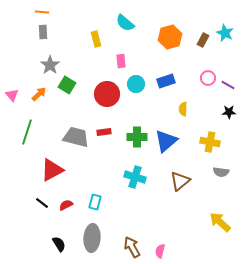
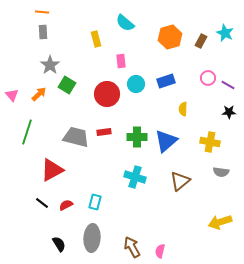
brown rectangle: moved 2 px left, 1 px down
yellow arrow: rotated 60 degrees counterclockwise
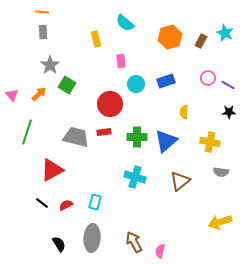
red circle: moved 3 px right, 10 px down
yellow semicircle: moved 1 px right, 3 px down
brown arrow: moved 2 px right, 5 px up
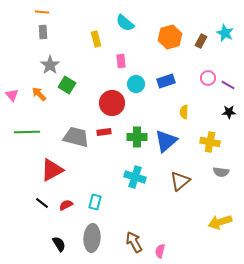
orange arrow: rotated 91 degrees counterclockwise
red circle: moved 2 px right, 1 px up
green line: rotated 70 degrees clockwise
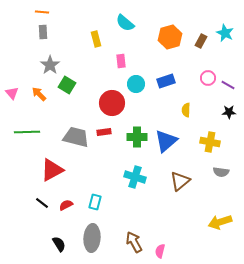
pink triangle: moved 2 px up
yellow semicircle: moved 2 px right, 2 px up
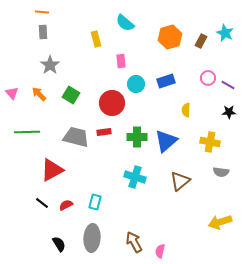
green square: moved 4 px right, 10 px down
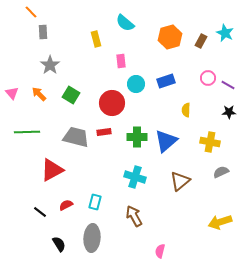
orange line: moved 11 px left; rotated 40 degrees clockwise
gray semicircle: rotated 147 degrees clockwise
black line: moved 2 px left, 9 px down
brown arrow: moved 26 px up
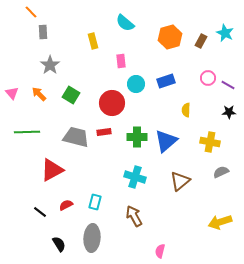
yellow rectangle: moved 3 px left, 2 px down
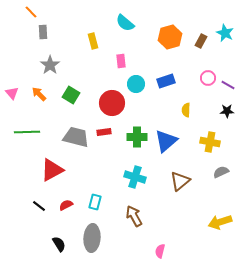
black star: moved 2 px left, 1 px up
black line: moved 1 px left, 6 px up
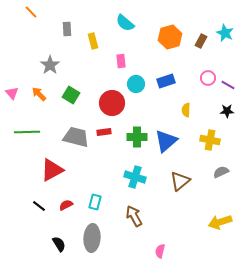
gray rectangle: moved 24 px right, 3 px up
yellow cross: moved 2 px up
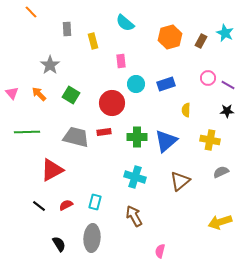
blue rectangle: moved 3 px down
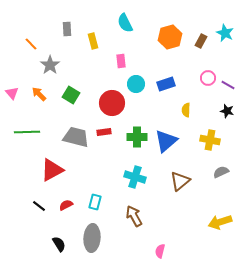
orange line: moved 32 px down
cyan semicircle: rotated 24 degrees clockwise
black star: rotated 16 degrees clockwise
